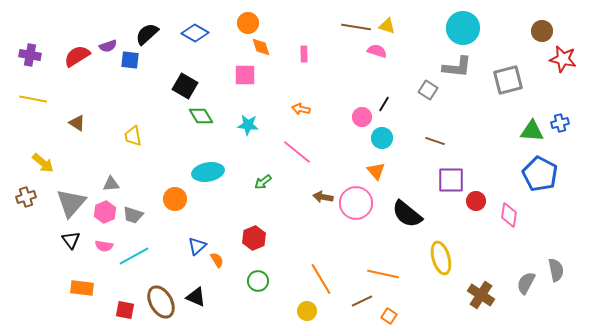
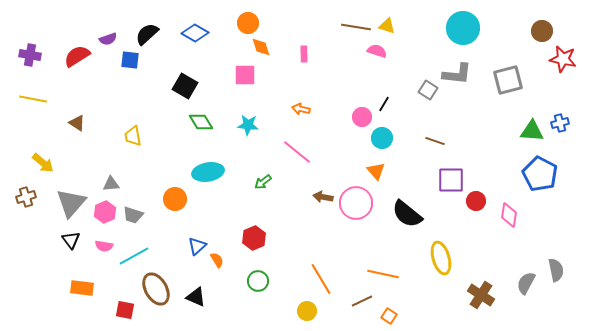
purple semicircle at (108, 46): moved 7 px up
gray L-shape at (457, 67): moved 7 px down
green diamond at (201, 116): moved 6 px down
brown ellipse at (161, 302): moved 5 px left, 13 px up
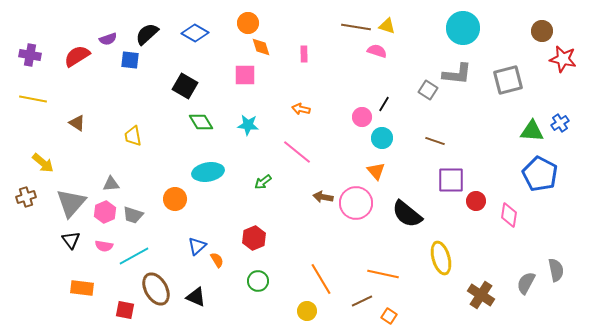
blue cross at (560, 123): rotated 18 degrees counterclockwise
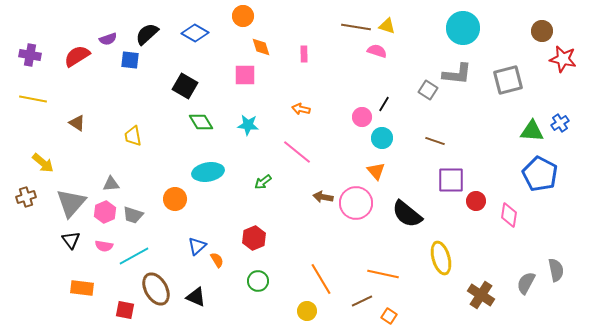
orange circle at (248, 23): moved 5 px left, 7 px up
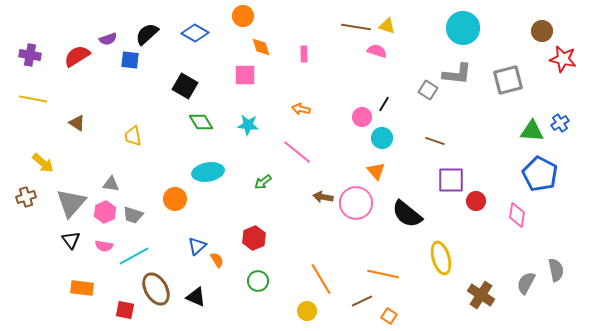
gray triangle at (111, 184): rotated 12 degrees clockwise
pink diamond at (509, 215): moved 8 px right
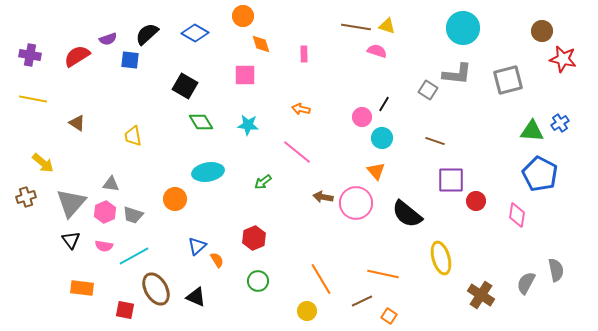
orange diamond at (261, 47): moved 3 px up
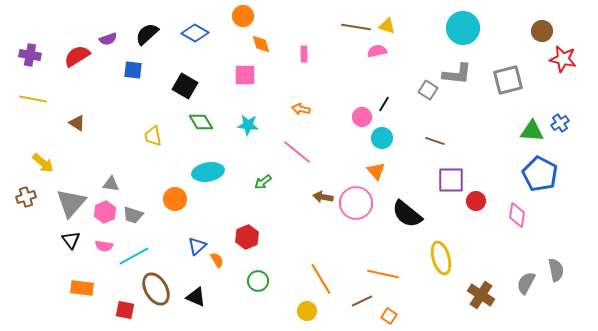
pink semicircle at (377, 51): rotated 30 degrees counterclockwise
blue square at (130, 60): moved 3 px right, 10 px down
yellow trapezoid at (133, 136): moved 20 px right
red hexagon at (254, 238): moved 7 px left, 1 px up
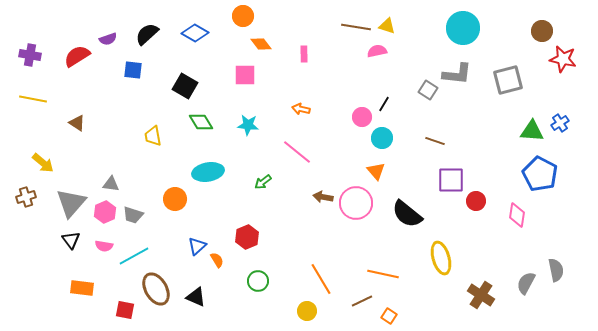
orange diamond at (261, 44): rotated 20 degrees counterclockwise
